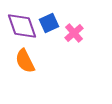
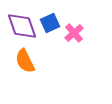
blue square: moved 1 px right
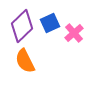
purple diamond: rotated 64 degrees clockwise
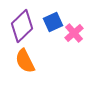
blue square: moved 3 px right, 1 px up
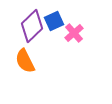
blue square: moved 1 px right, 1 px up
purple diamond: moved 10 px right
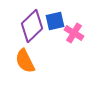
blue square: moved 1 px right; rotated 12 degrees clockwise
pink cross: rotated 18 degrees counterclockwise
